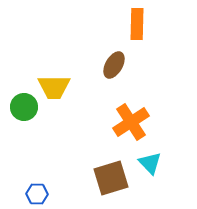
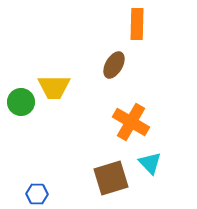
green circle: moved 3 px left, 5 px up
orange cross: rotated 27 degrees counterclockwise
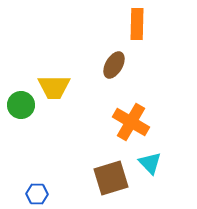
green circle: moved 3 px down
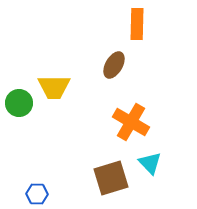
green circle: moved 2 px left, 2 px up
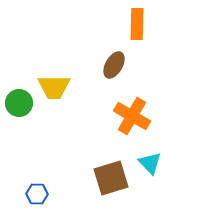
orange cross: moved 1 px right, 6 px up
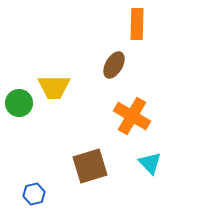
brown square: moved 21 px left, 12 px up
blue hexagon: moved 3 px left; rotated 15 degrees counterclockwise
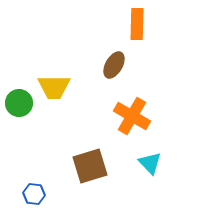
blue hexagon: rotated 20 degrees clockwise
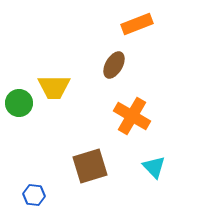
orange rectangle: rotated 68 degrees clockwise
cyan triangle: moved 4 px right, 4 px down
blue hexagon: moved 1 px down
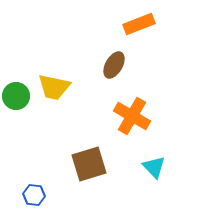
orange rectangle: moved 2 px right
yellow trapezoid: rotated 12 degrees clockwise
green circle: moved 3 px left, 7 px up
brown square: moved 1 px left, 2 px up
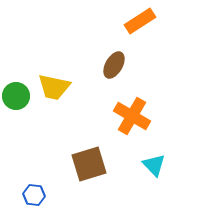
orange rectangle: moved 1 px right, 3 px up; rotated 12 degrees counterclockwise
cyan triangle: moved 2 px up
